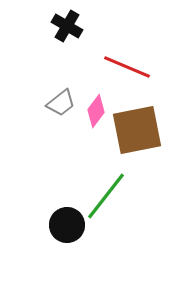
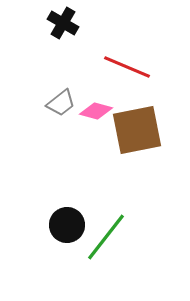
black cross: moved 4 px left, 3 px up
pink diamond: rotated 68 degrees clockwise
green line: moved 41 px down
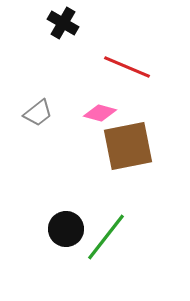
gray trapezoid: moved 23 px left, 10 px down
pink diamond: moved 4 px right, 2 px down
brown square: moved 9 px left, 16 px down
black circle: moved 1 px left, 4 px down
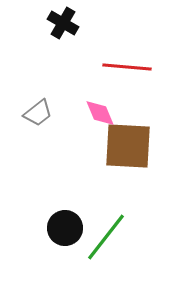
red line: rotated 18 degrees counterclockwise
pink diamond: rotated 52 degrees clockwise
brown square: rotated 14 degrees clockwise
black circle: moved 1 px left, 1 px up
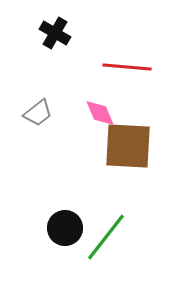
black cross: moved 8 px left, 10 px down
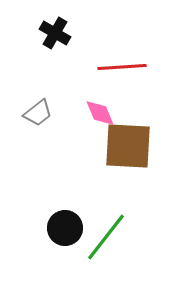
red line: moved 5 px left; rotated 9 degrees counterclockwise
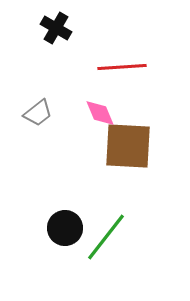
black cross: moved 1 px right, 5 px up
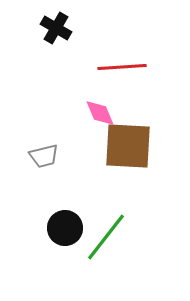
gray trapezoid: moved 6 px right, 43 px down; rotated 24 degrees clockwise
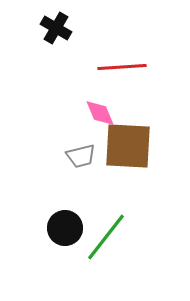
gray trapezoid: moved 37 px right
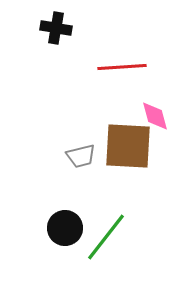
black cross: rotated 20 degrees counterclockwise
pink diamond: moved 55 px right, 3 px down; rotated 8 degrees clockwise
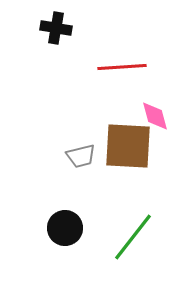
green line: moved 27 px right
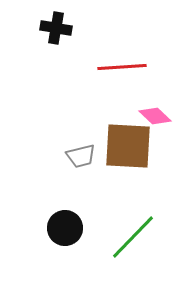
pink diamond: rotated 32 degrees counterclockwise
green line: rotated 6 degrees clockwise
